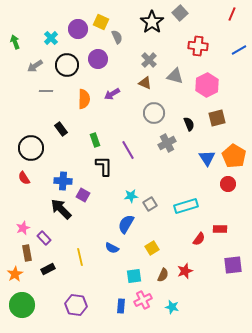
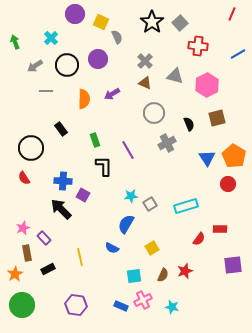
gray square at (180, 13): moved 10 px down
purple circle at (78, 29): moved 3 px left, 15 px up
blue line at (239, 50): moved 1 px left, 4 px down
gray cross at (149, 60): moved 4 px left, 1 px down
blue rectangle at (121, 306): rotated 72 degrees counterclockwise
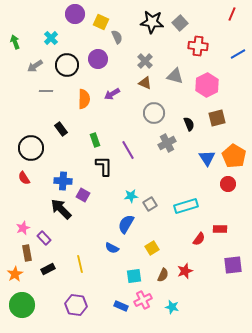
black star at (152, 22): rotated 30 degrees counterclockwise
yellow line at (80, 257): moved 7 px down
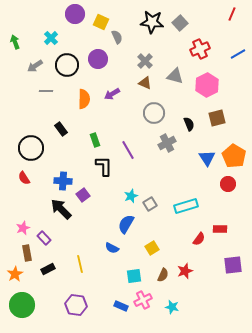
red cross at (198, 46): moved 2 px right, 3 px down; rotated 30 degrees counterclockwise
purple square at (83, 195): rotated 24 degrees clockwise
cyan star at (131, 196): rotated 16 degrees counterclockwise
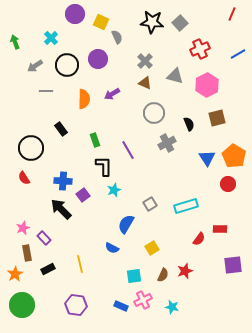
cyan star at (131, 196): moved 17 px left, 6 px up
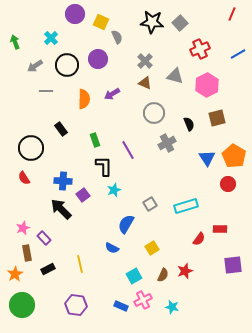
cyan square at (134, 276): rotated 21 degrees counterclockwise
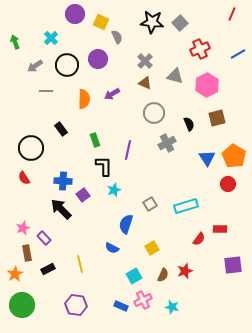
purple line at (128, 150): rotated 42 degrees clockwise
blue semicircle at (126, 224): rotated 12 degrees counterclockwise
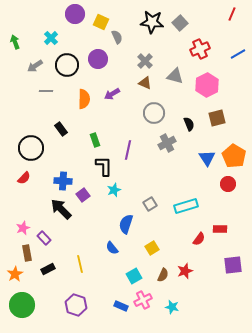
red semicircle at (24, 178): rotated 104 degrees counterclockwise
blue semicircle at (112, 248): rotated 24 degrees clockwise
purple hexagon at (76, 305): rotated 10 degrees clockwise
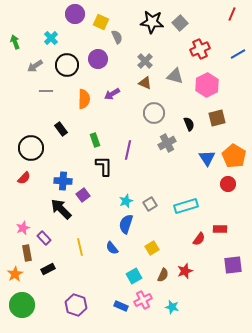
cyan star at (114, 190): moved 12 px right, 11 px down
yellow line at (80, 264): moved 17 px up
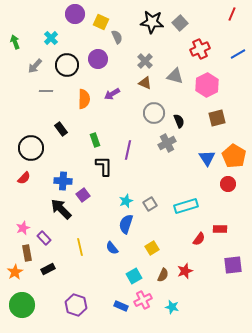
gray arrow at (35, 66): rotated 14 degrees counterclockwise
black semicircle at (189, 124): moved 10 px left, 3 px up
orange star at (15, 274): moved 2 px up
